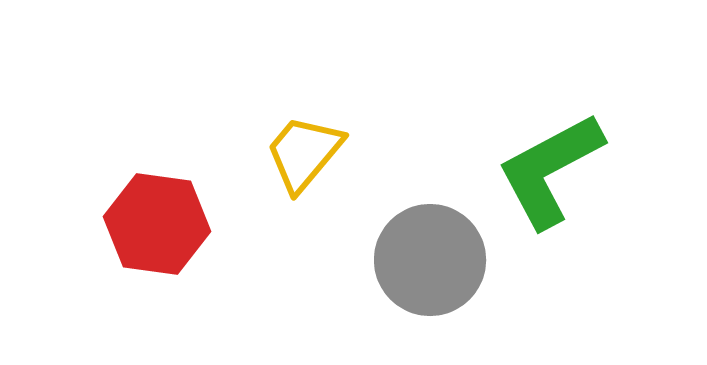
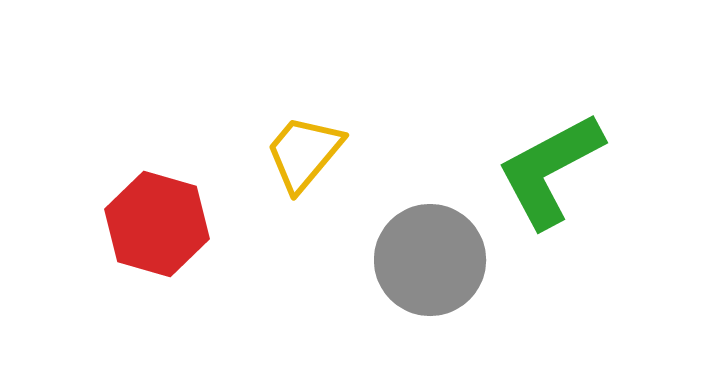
red hexagon: rotated 8 degrees clockwise
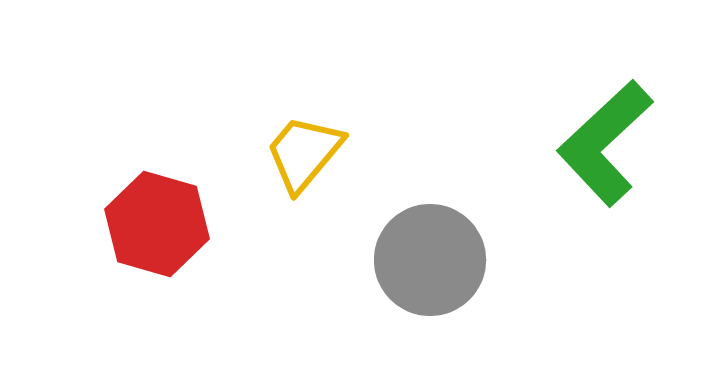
green L-shape: moved 55 px right, 27 px up; rotated 15 degrees counterclockwise
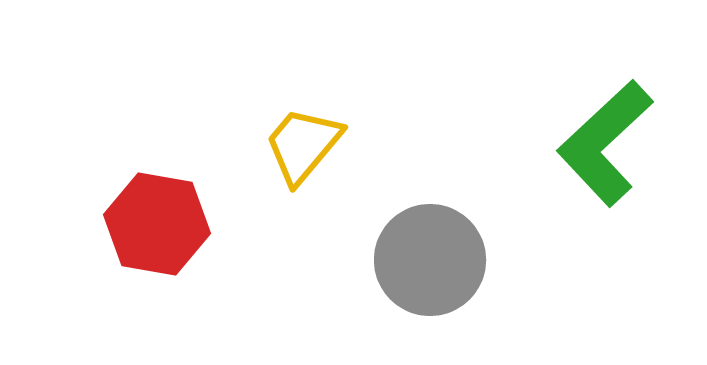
yellow trapezoid: moved 1 px left, 8 px up
red hexagon: rotated 6 degrees counterclockwise
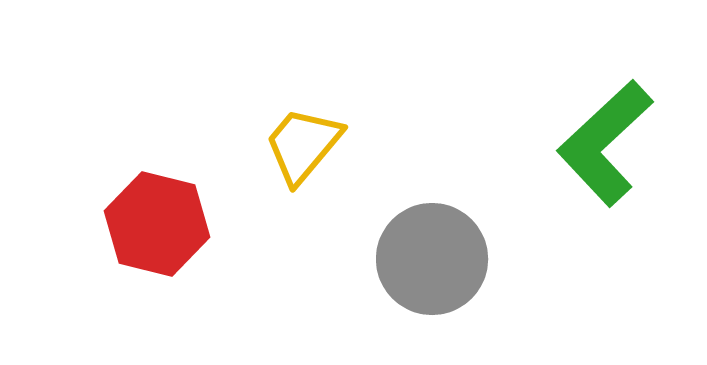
red hexagon: rotated 4 degrees clockwise
gray circle: moved 2 px right, 1 px up
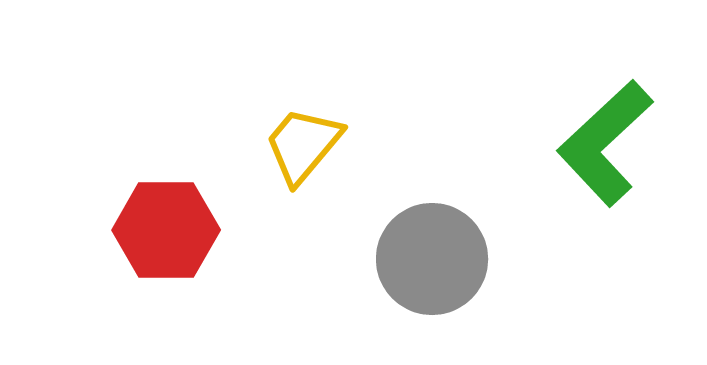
red hexagon: moved 9 px right, 6 px down; rotated 14 degrees counterclockwise
